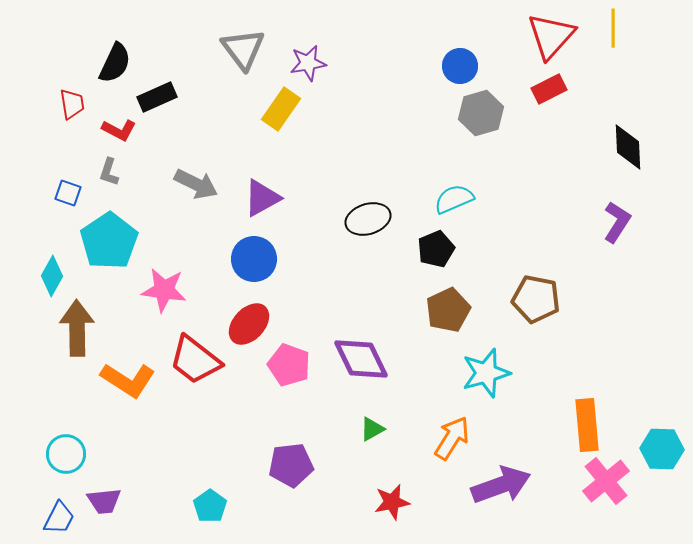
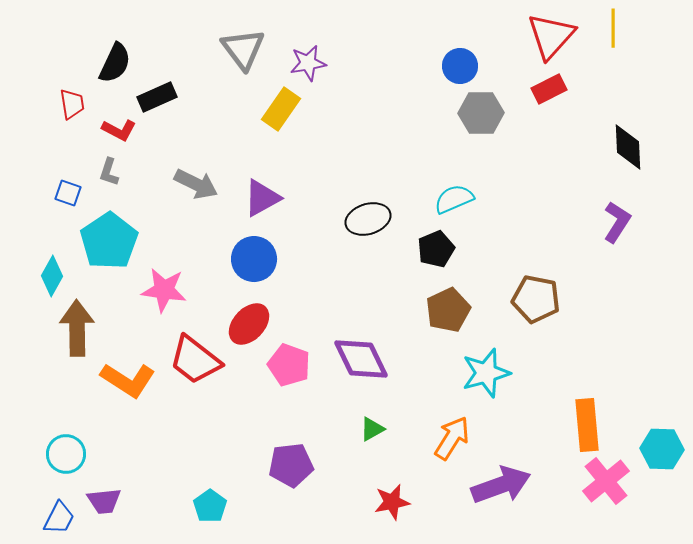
gray hexagon at (481, 113): rotated 15 degrees clockwise
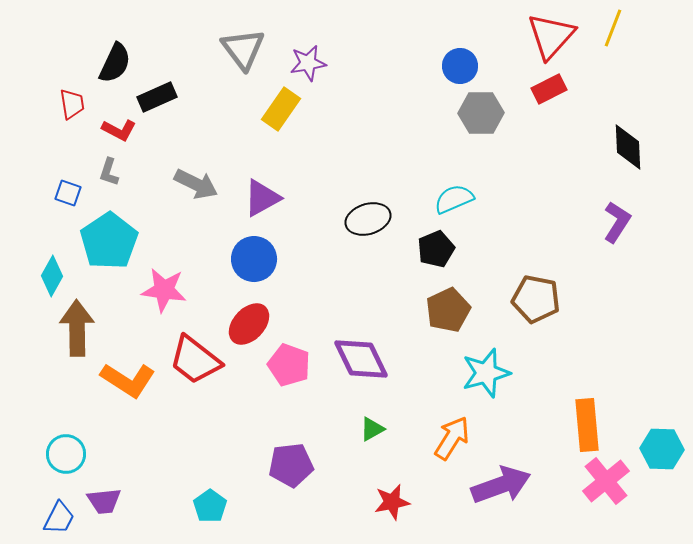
yellow line at (613, 28): rotated 21 degrees clockwise
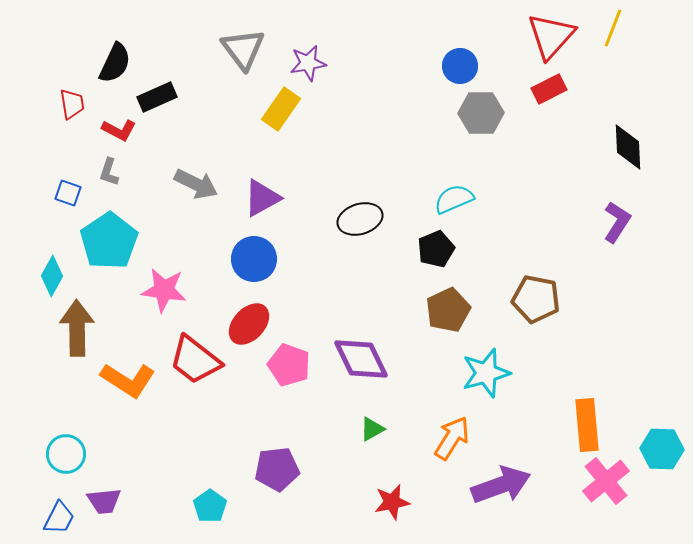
black ellipse at (368, 219): moved 8 px left
purple pentagon at (291, 465): moved 14 px left, 4 px down
